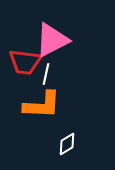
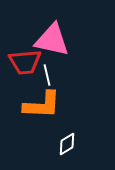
pink triangle: rotated 39 degrees clockwise
red trapezoid: rotated 12 degrees counterclockwise
white line: moved 1 px right, 1 px down; rotated 25 degrees counterclockwise
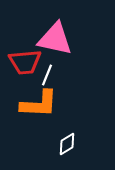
pink triangle: moved 3 px right, 1 px up
white line: rotated 35 degrees clockwise
orange L-shape: moved 3 px left, 1 px up
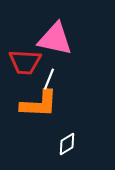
red trapezoid: rotated 8 degrees clockwise
white line: moved 2 px right, 4 px down
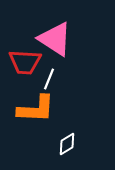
pink triangle: rotated 21 degrees clockwise
orange L-shape: moved 3 px left, 5 px down
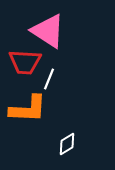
pink triangle: moved 7 px left, 8 px up
orange L-shape: moved 8 px left
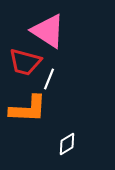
red trapezoid: rotated 12 degrees clockwise
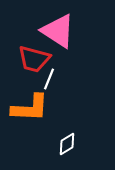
pink triangle: moved 10 px right
red trapezoid: moved 9 px right, 3 px up
orange L-shape: moved 2 px right, 1 px up
